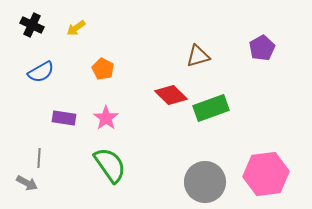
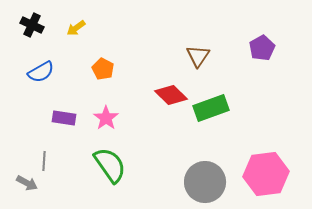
brown triangle: rotated 40 degrees counterclockwise
gray line: moved 5 px right, 3 px down
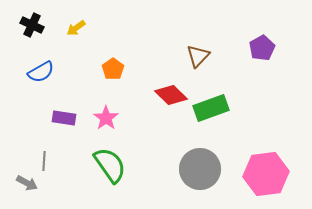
brown triangle: rotated 10 degrees clockwise
orange pentagon: moved 10 px right; rotated 10 degrees clockwise
gray circle: moved 5 px left, 13 px up
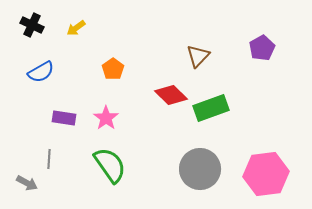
gray line: moved 5 px right, 2 px up
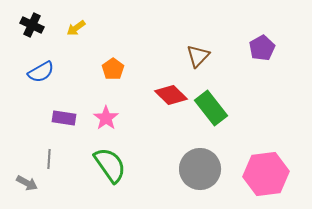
green rectangle: rotated 72 degrees clockwise
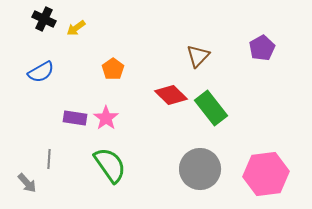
black cross: moved 12 px right, 6 px up
purple rectangle: moved 11 px right
gray arrow: rotated 20 degrees clockwise
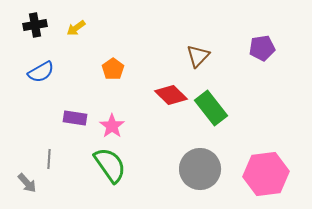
black cross: moved 9 px left, 6 px down; rotated 35 degrees counterclockwise
purple pentagon: rotated 20 degrees clockwise
pink star: moved 6 px right, 8 px down
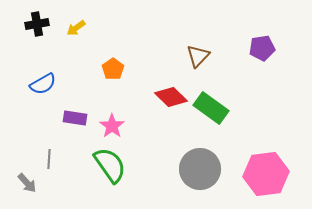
black cross: moved 2 px right, 1 px up
blue semicircle: moved 2 px right, 12 px down
red diamond: moved 2 px down
green rectangle: rotated 16 degrees counterclockwise
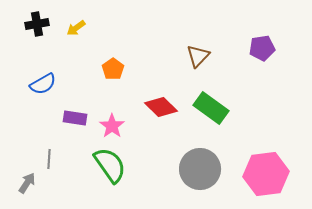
red diamond: moved 10 px left, 10 px down
gray arrow: rotated 105 degrees counterclockwise
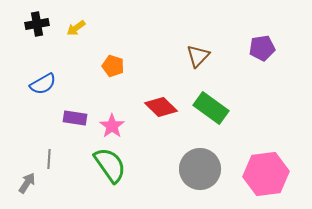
orange pentagon: moved 3 px up; rotated 20 degrees counterclockwise
